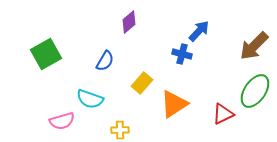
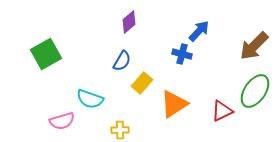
blue semicircle: moved 17 px right
red triangle: moved 1 px left, 3 px up
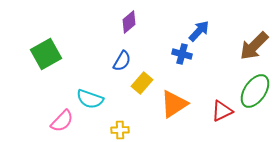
pink semicircle: rotated 30 degrees counterclockwise
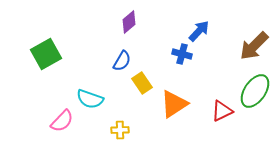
yellow rectangle: rotated 75 degrees counterclockwise
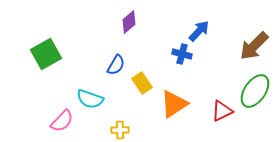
blue semicircle: moved 6 px left, 4 px down
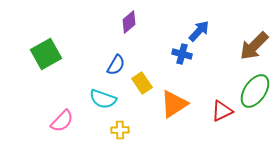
cyan semicircle: moved 13 px right
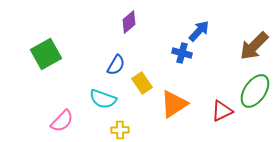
blue cross: moved 1 px up
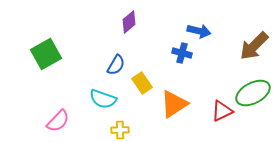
blue arrow: rotated 60 degrees clockwise
green ellipse: moved 2 px left, 2 px down; rotated 28 degrees clockwise
pink semicircle: moved 4 px left
